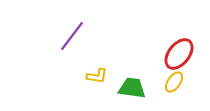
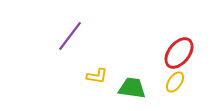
purple line: moved 2 px left
red ellipse: moved 1 px up
yellow ellipse: moved 1 px right
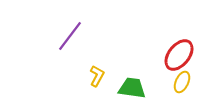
red ellipse: moved 2 px down
yellow L-shape: rotated 70 degrees counterclockwise
yellow ellipse: moved 7 px right; rotated 10 degrees counterclockwise
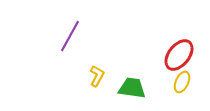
purple line: rotated 8 degrees counterclockwise
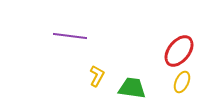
purple line: rotated 68 degrees clockwise
red ellipse: moved 4 px up
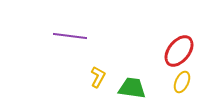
yellow L-shape: moved 1 px right, 1 px down
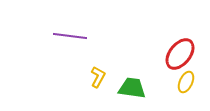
red ellipse: moved 1 px right, 3 px down
yellow ellipse: moved 4 px right
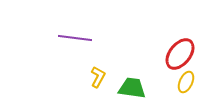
purple line: moved 5 px right, 2 px down
